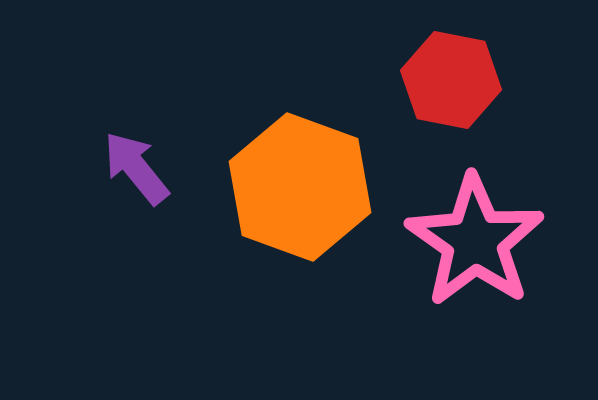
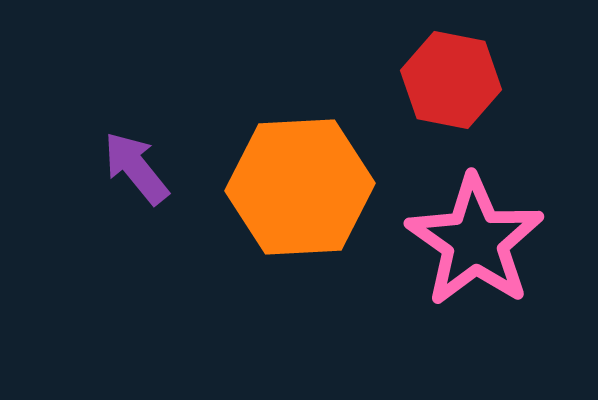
orange hexagon: rotated 23 degrees counterclockwise
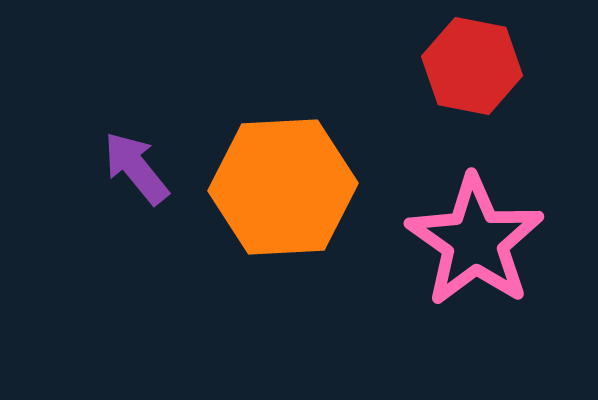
red hexagon: moved 21 px right, 14 px up
orange hexagon: moved 17 px left
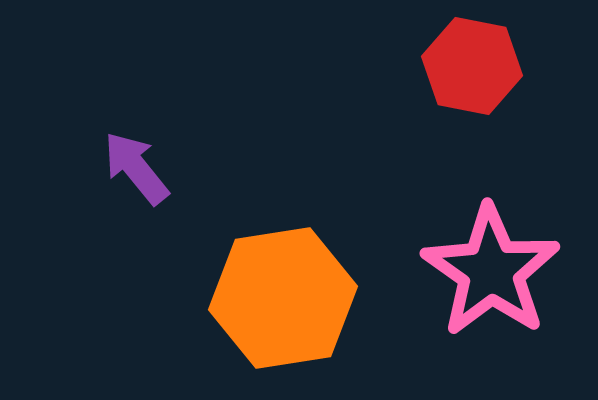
orange hexagon: moved 111 px down; rotated 6 degrees counterclockwise
pink star: moved 16 px right, 30 px down
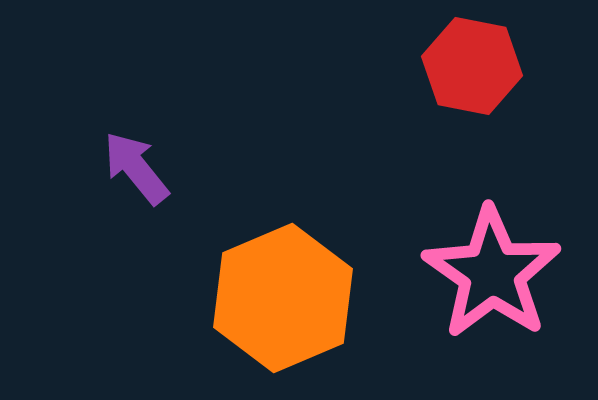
pink star: moved 1 px right, 2 px down
orange hexagon: rotated 14 degrees counterclockwise
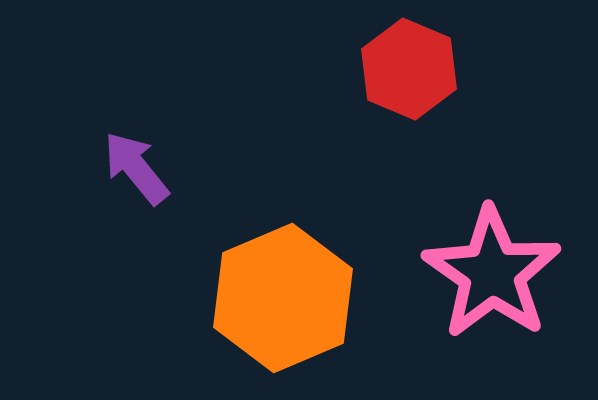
red hexagon: moved 63 px left, 3 px down; rotated 12 degrees clockwise
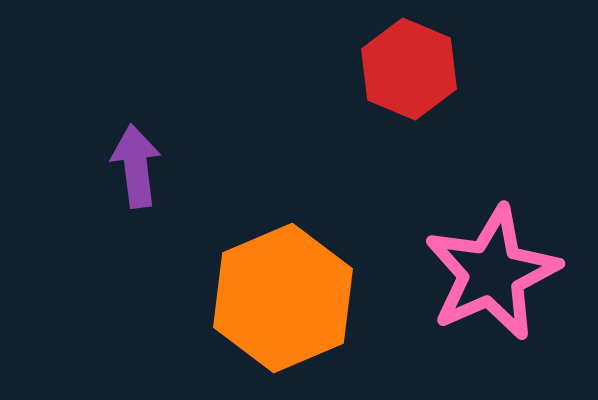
purple arrow: moved 2 px up; rotated 32 degrees clockwise
pink star: rotated 13 degrees clockwise
